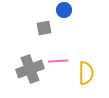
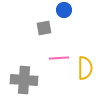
pink line: moved 1 px right, 3 px up
gray cross: moved 6 px left, 11 px down; rotated 24 degrees clockwise
yellow semicircle: moved 1 px left, 5 px up
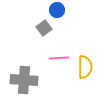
blue circle: moved 7 px left
gray square: rotated 28 degrees counterclockwise
yellow semicircle: moved 1 px up
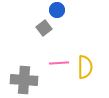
pink line: moved 5 px down
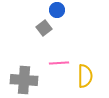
yellow semicircle: moved 9 px down
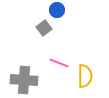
pink line: rotated 24 degrees clockwise
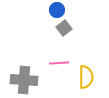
gray square: moved 20 px right
pink line: rotated 24 degrees counterclockwise
yellow semicircle: moved 1 px right, 1 px down
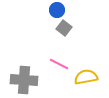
gray square: rotated 14 degrees counterclockwise
pink line: moved 1 px down; rotated 30 degrees clockwise
yellow semicircle: rotated 100 degrees counterclockwise
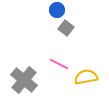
gray square: moved 2 px right
gray cross: rotated 36 degrees clockwise
